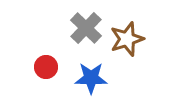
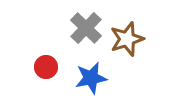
blue star: rotated 12 degrees counterclockwise
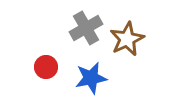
gray cross: rotated 16 degrees clockwise
brown star: rotated 8 degrees counterclockwise
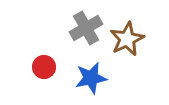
red circle: moved 2 px left
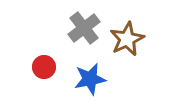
gray cross: moved 2 px left; rotated 8 degrees counterclockwise
blue star: moved 1 px left, 1 px down
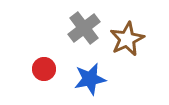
red circle: moved 2 px down
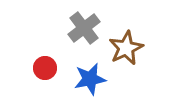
brown star: moved 1 px left, 9 px down
red circle: moved 1 px right, 1 px up
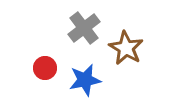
brown star: rotated 16 degrees counterclockwise
blue star: moved 5 px left, 1 px down
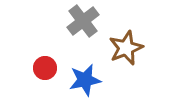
gray cross: moved 1 px left, 7 px up
brown star: rotated 20 degrees clockwise
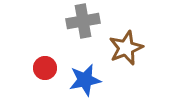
gray cross: rotated 28 degrees clockwise
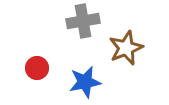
red circle: moved 8 px left
blue star: moved 2 px down
